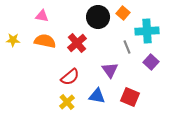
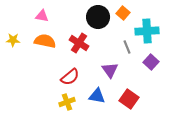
red cross: moved 2 px right; rotated 18 degrees counterclockwise
red square: moved 1 px left, 2 px down; rotated 12 degrees clockwise
yellow cross: rotated 21 degrees clockwise
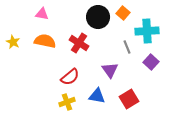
pink triangle: moved 2 px up
yellow star: moved 2 px down; rotated 24 degrees clockwise
red square: rotated 24 degrees clockwise
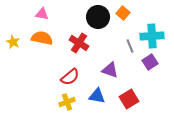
cyan cross: moved 5 px right, 5 px down
orange semicircle: moved 3 px left, 3 px up
gray line: moved 3 px right, 1 px up
purple square: moved 1 px left; rotated 14 degrees clockwise
purple triangle: rotated 36 degrees counterclockwise
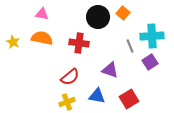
red cross: rotated 24 degrees counterclockwise
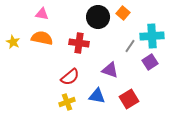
gray line: rotated 56 degrees clockwise
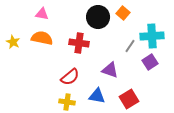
yellow cross: rotated 28 degrees clockwise
